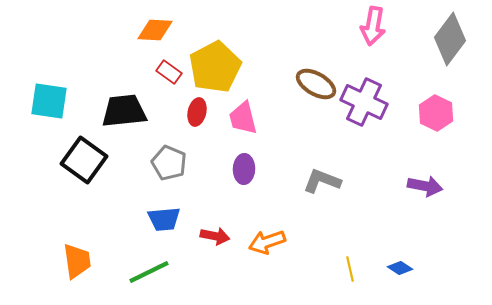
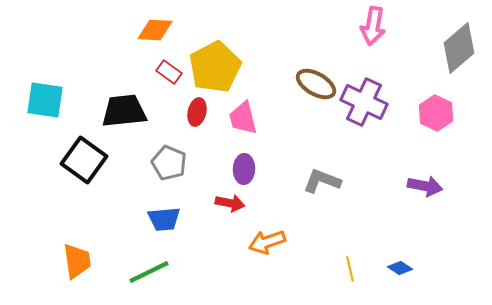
gray diamond: moved 9 px right, 9 px down; rotated 12 degrees clockwise
cyan square: moved 4 px left, 1 px up
red arrow: moved 15 px right, 33 px up
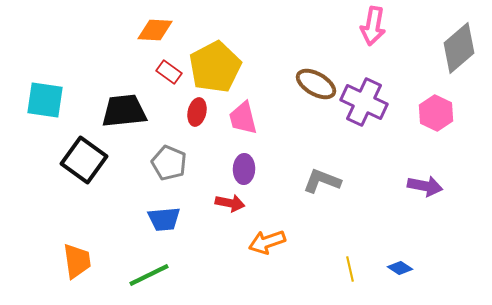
green line: moved 3 px down
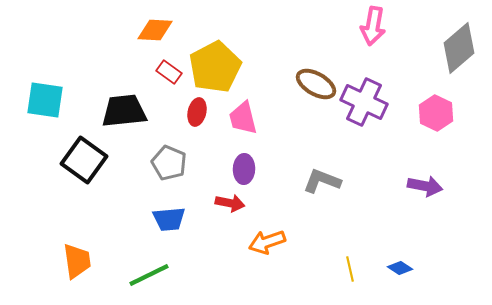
blue trapezoid: moved 5 px right
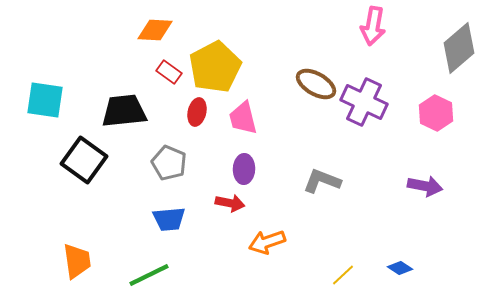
yellow line: moved 7 px left, 6 px down; rotated 60 degrees clockwise
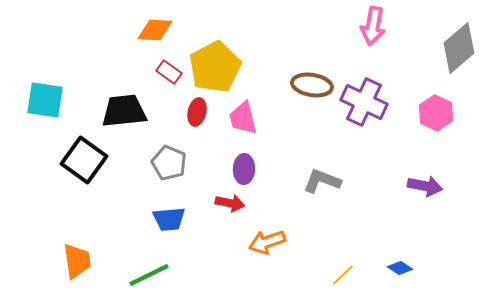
brown ellipse: moved 4 px left, 1 px down; rotated 21 degrees counterclockwise
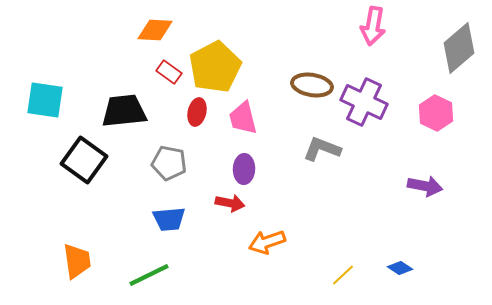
gray pentagon: rotated 12 degrees counterclockwise
gray L-shape: moved 32 px up
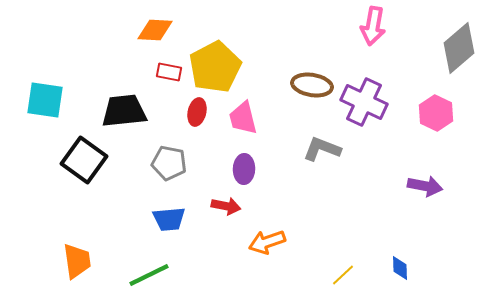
red rectangle: rotated 25 degrees counterclockwise
red arrow: moved 4 px left, 3 px down
blue diamond: rotated 55 degrees clockwise
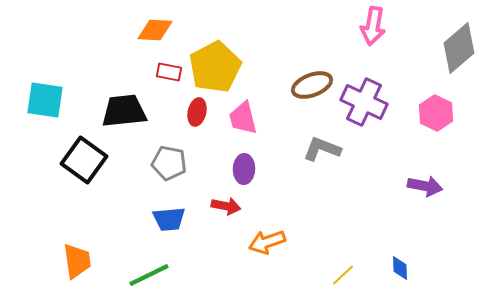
brown ellipse: rotated 30 degrees counterclockwise
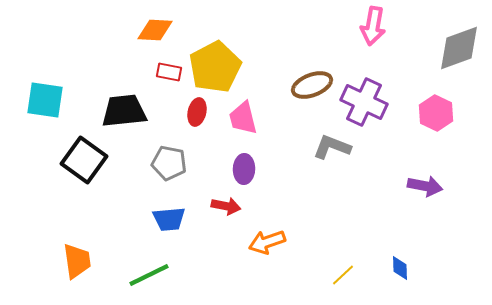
gray diamond: rotated 21 degrees clockwise
gray L-shape: moved 10 px right, 2 px up
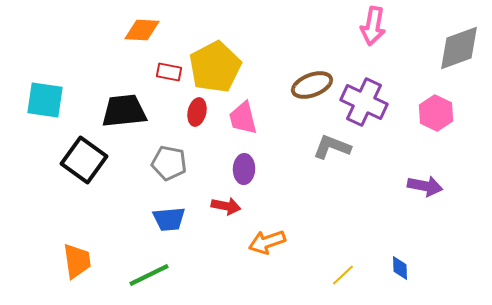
orange diamond: moved 13 px left
